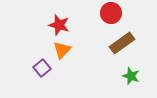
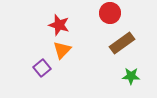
red circle: moved 1 px left
green star: rotated 18 degrees counterclockwise
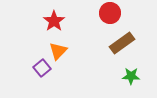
red star: moved 5 px left, 4 px up; rotated 20 degrees clockwise
orange triangle: moved 4 px left, 1 px down
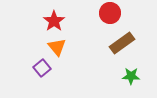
orange triangle: moved 1 px left, 4 px up; rotated 24 degrees counterclockwise
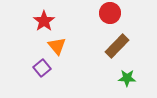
red star: moved 10 px left
brown rectangle: moved 5 px left, 3 px down; rotated 10 degrees counterclockwise
orange triangle: moved 1 px up
green star: moved 4 px left, 2 px down
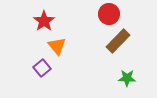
red circle: moved 1 px left, 1 px down
brown rectangle: moved 1 px right, 5 px up
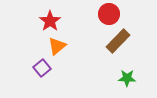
red star: moved 6 px right
orange triangle: rotated 30 degrees clockwise
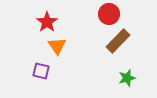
red star: moved 3 px left, 1 px down
orange triangle: rotated 24 degrees counterclockwise
purple square: moved 1 px left, 3 px down; rotated 36 degrees counterclockwise
green star: rotated 18 degrees counterclockwise
